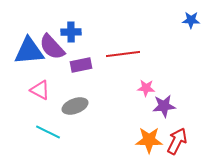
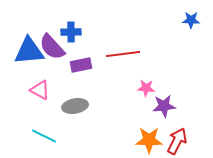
gray ellipse: rotated 10 degrees clockwise
cyan line: moved 4 px left, 4 px down
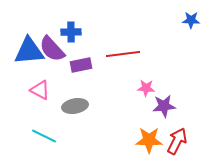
purple semicircle: moved 2 px down
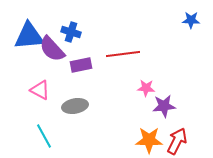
blue cross: rotated 18 degrees clockwise
blue triangle: moved 15 px up
cyan line: rotated 35 degrees clockwise
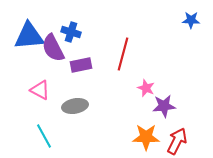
purple semicircle: moved 1 px right, 1 px up; rotated 16 degrees clockwise
red line: rotated 68 degrees counterclockwise
pink star: rotated 18 degrees clockwise
orange star: moved 3 px left, 3 px up
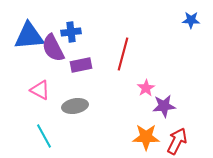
blue cross: rotated 24 degrees counterclockwise
pink star: rotated 18 degrees clockwise
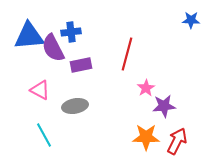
red line: moved 4 px right
cyan line: moved 1 px up
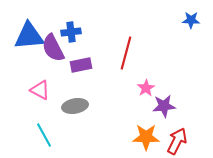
red line: moved 1 px left, 1 px up
